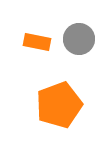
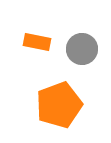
gray circle: moved 3 px right, 10 px down
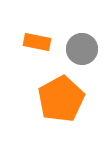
orange pentagon: moved 2 px right, 6 px up; rotated 9 degrees counterclockwise
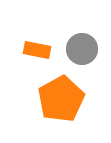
orange rectangle: moved 8 px down
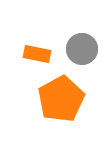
orange rectangle: moved 4 px down
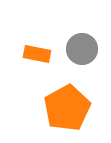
orange pentagon: moved 6 px right, 9 px down
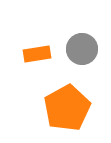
orange rectangle: rotated 20 degrees counterclockwise
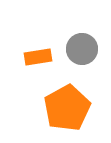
orange rectangle: moved 1 px right, 3 px down
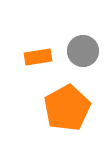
gray circle: moved 1 px right, 2 px down
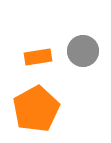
orange pentagon: moved 31 px left, 1 px down
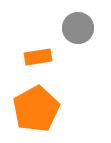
gray circle: moved 5 px left, 23 px up
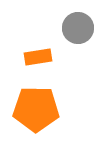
orange pentagon: rotated 30 degrees clockwise
